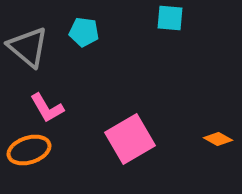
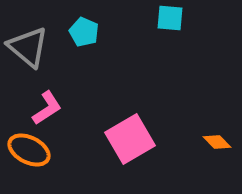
cyan pentagon: rotated 16 degrees clockwise
pink L-shape: rotated 93 degrees counterclockwise
orange diamond: moved 1 px left, 3 px down; rotated 16 degrees clockwise
orange ellipse: rotated 45 degrees clockwise
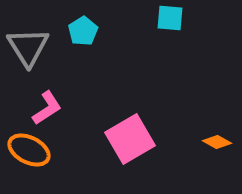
cyan pentagon: moved 1 px left, 1 px up; rotated 16 degrees clockwise
gray triangle: rotated 18 degrees clockwise
orange diamond: rotated 16 degrees counterclockwise
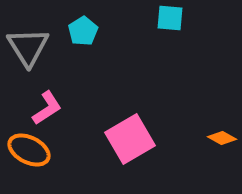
orange diamond: moved 5 px right, 4 px up
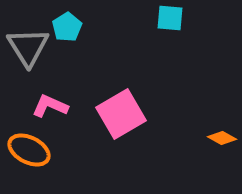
cyan pentagon: moved 16 px left, 4 px up
pink L-shape: moved 3 px right, 2 px up; rotated 123 degrees counterclockwise
pink square: moved 9 px left, 25 px up
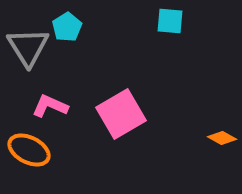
cyan square: moved 3 px down
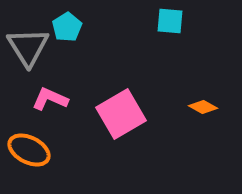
pink L-shape: moved 7 px up
orange diamond: moved 19 px left, 31 px up
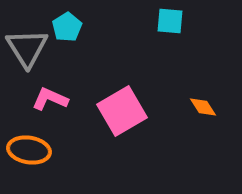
gray triangle: moved 1 px left, 1 px down
orange diamond: rotated 28 degrees clockwise
pink square: moved 1 px right, 3 px up
orange ellipse: rotated 18 degrees counterclockwise
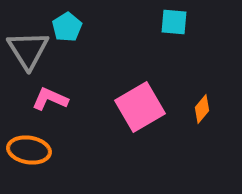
cyan square: moved 4 px right, 1 px down
gray triangle: moved 1 px right, 2 px down
orange diamond: moved 1 px left, 2 px down; rotated 72 degrees clockwise
pink square: moved 18 px right, 4 px up
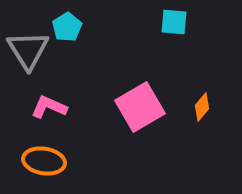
pink L-shape: moved 1 px left, 8 px down
orange diamond: moved 2 px up
orange ellipse: moved 15 px right, 11 px down
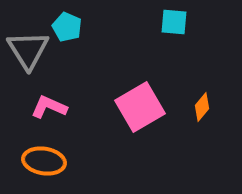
cyan pentagon: rotated 16 degrees counterclockwise
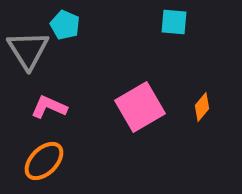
cyan pentagon: moved 2 px left, 2 px up
orange ellipse: rotated 54 degrees counterclockwise
